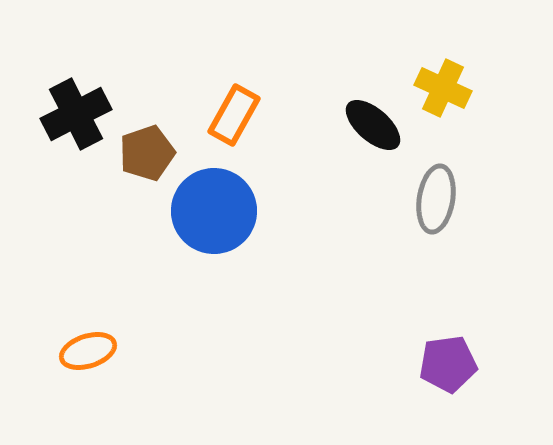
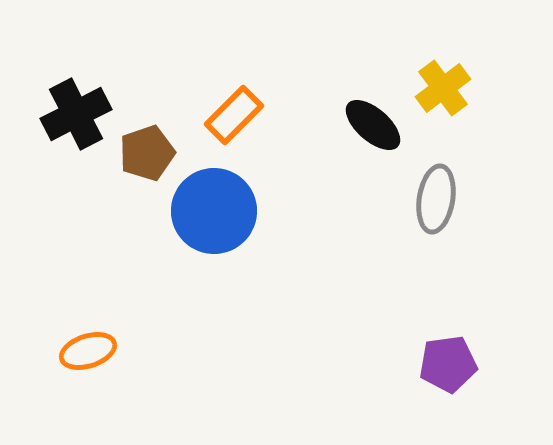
yellow cross: rotated 28 degrees clockwise
orange rectangle: rotated 16 degrees clockwise
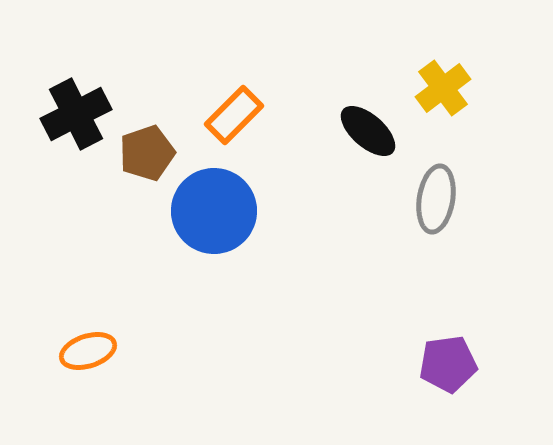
black ellipse: moved 5 px left, 6 px down
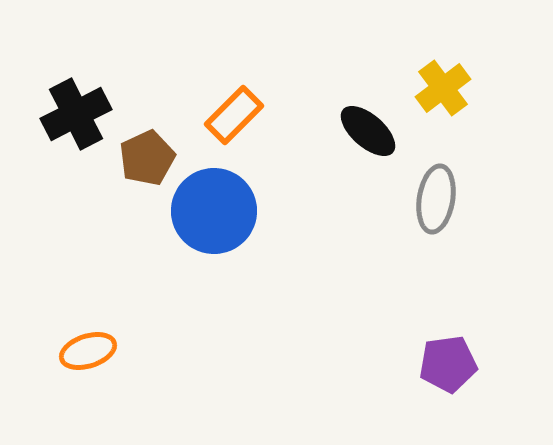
brown pentagon: moved 5 px down; rotated 6 degrees counterclockwise
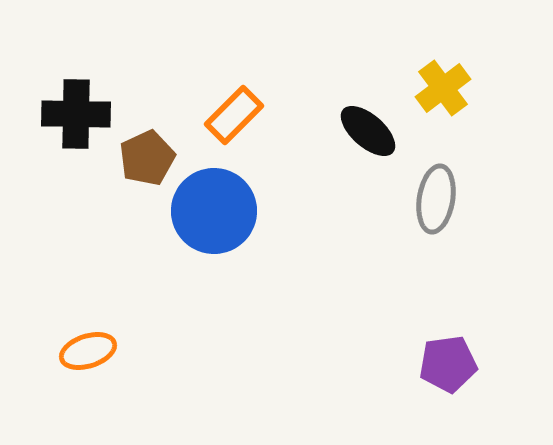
black cross: rotated 28 degrees clockwise
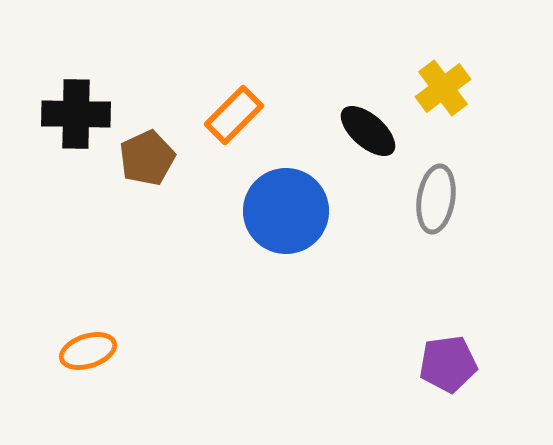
blue circle: moved 72 px right
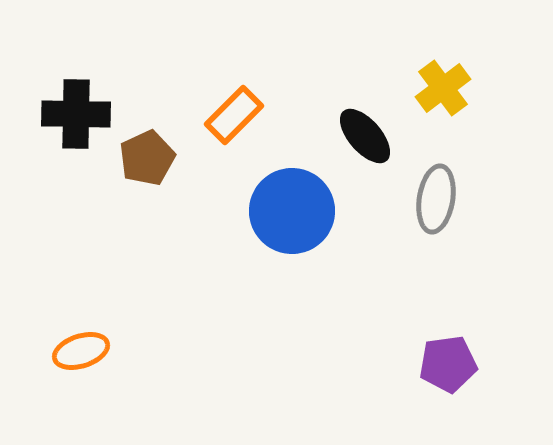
black ellipse: moved 3 px left, 5 px down; rotated 8 degrees clockwise
blue circle: moved 6 px right
orange ellipse: moved 7 px left
